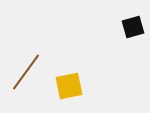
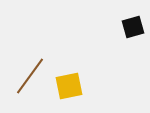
brown line: moved 4 px right, 4 px down
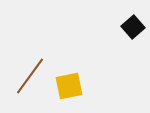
black square: rotated 25 degrees counterclockwise
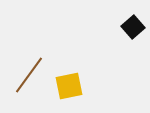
brown line: moved 1 px left, 1 px up
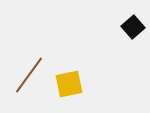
yellow square: moved 2 px up
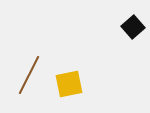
brown line: rotated 9 degrees counterclockwise
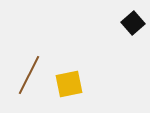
black square: moved 4 px up
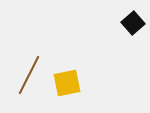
yellow square: moved 2 px left, 1 px up
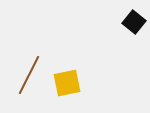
black square: moved 1 px right, 1 px up; rotated 10 degrees counterclockwise
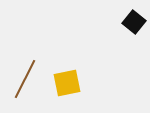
brown line: moved 4 px left, 4 px down
